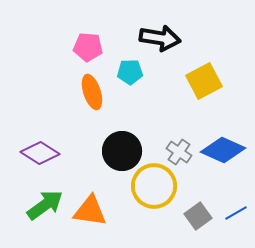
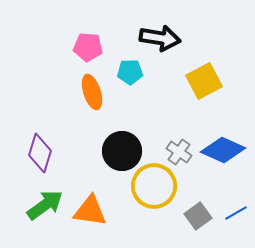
purple diamond: rotated 75 degrees clockwise
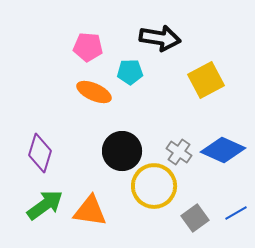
yellow square: moved 2 px right, 1 px up
orange ellipse: moved 2 px right; rotated 48 degrees counterclockwise
gray square: moved 3 px left, 2 px down
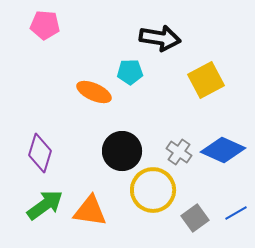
pink pentagon: moved 43 px left, 22 px up
yellow circle: moved 1 px left, 4 px down
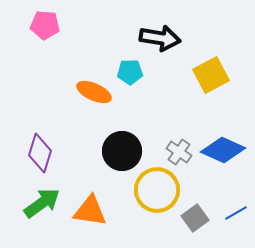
yellow square: moved 5 px right, 5 px up
yellow circle: moved 4 px right
green arrow: moved 3 px left, 2 px up
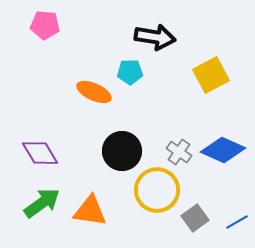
black arrow: moved 5 px left, 1 px up
purple diamond: rotated 48 degrees counterclockwise
blue line: moved 1 px right, 9 px down
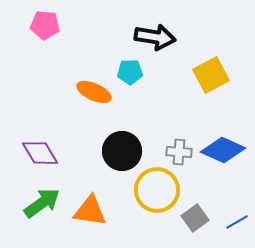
gray cross: rotated 30 degrees counterclockwise
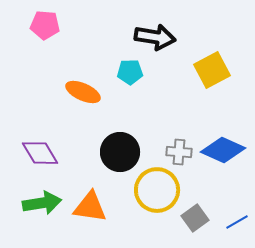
yellow square: moved 1 px right, 5 px up
orange ellipse: moved 11 px left
black circle: moved 2 px left, 1 px down
green arrow: rotated 27 degrees clockwise
orange triangle: moved 4 px up
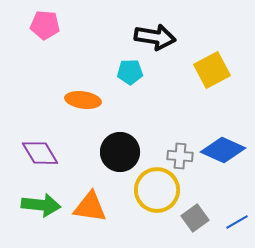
orange ellipse: moved 8 px down; rotated 16 degrees counterclockwise
gray cross: moved 1 px right, 4 px down
green arrow: moved 1 px left, 2 px down; rotated 15 degrees clockwise
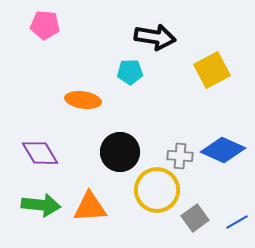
orange triangle: rotated 12 degrees counterclockwise
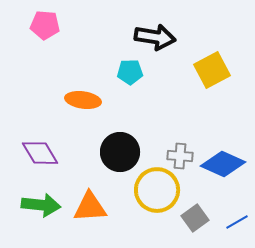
blue diamond: moved 14 px down
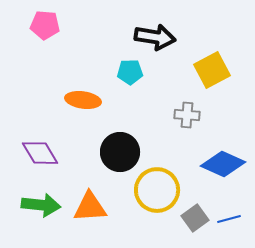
gray cross: moved 7 px right, 41 px up
blue line: moved 8 px left, 3 px up; rotated 15 degrees clockwise
